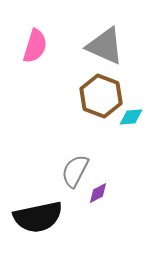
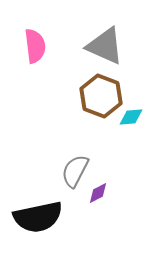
pink semicircle: rotated 24 degrees counterclockwise
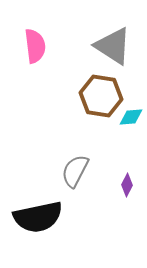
gray triangle: moved 8 px right; rotated 9 degrees clockwise
brown hexagon: rotated 12 degrees counterclockwise
purple diamond: moved 29 px right, 8 px up; rotated 35 degrees counterclockwise
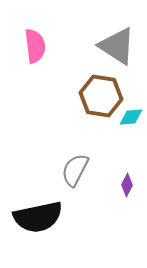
gray triangle: moved 4 px right
gray semicircle: moved 1 px up
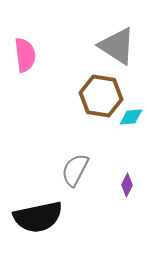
pink semicircle: moved 10 px left, 9 px down
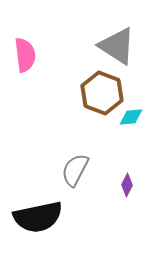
brown hexagon: moved 1 px right, 3 px up; rotated 12 degrees clockwise
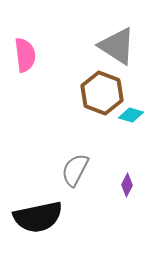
cyan diamond: moved 2 px up; rotated 20 degrees clockwise
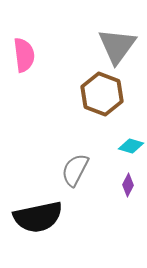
gray triangle: rotated 33 degrees clockwise
pink semicircle: moved 1 px left
brown hexagon: moved 1 px down
cyan diamond: moved 31 px down
purple diamond: moved 1 px right
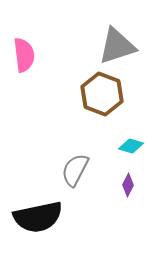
gray triangle: rotated 36 degrees clockwise
